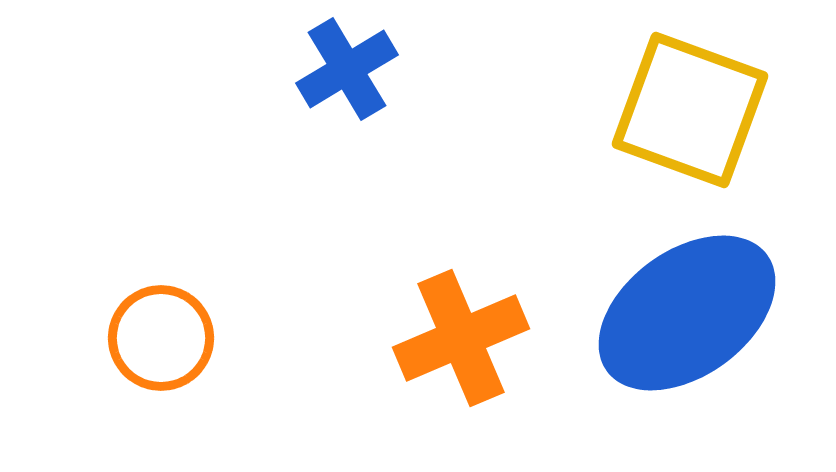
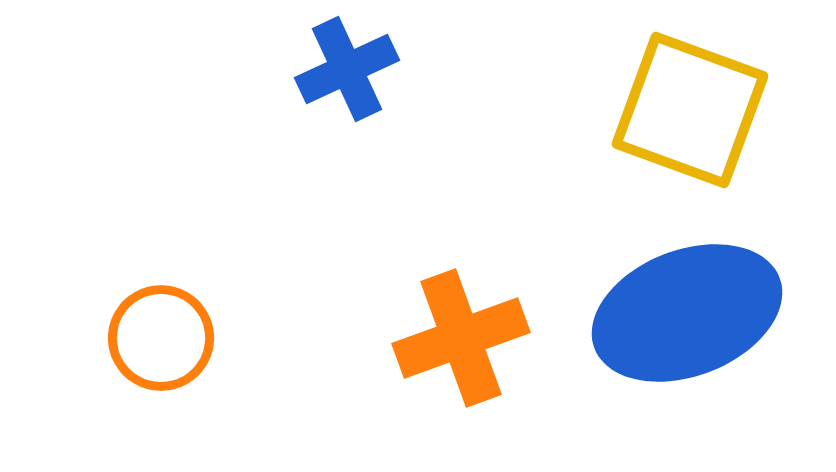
blue cross: rotated 6 degrees clockwise
blue ellipse: rotated 15 degrees clockwise
orange cross: rotated 3 degrees clockwise
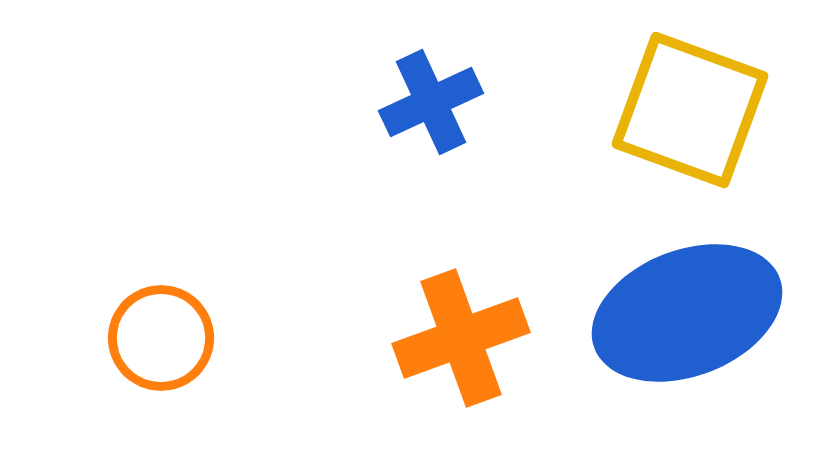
blue cross: moved 84 px right, 33 px down
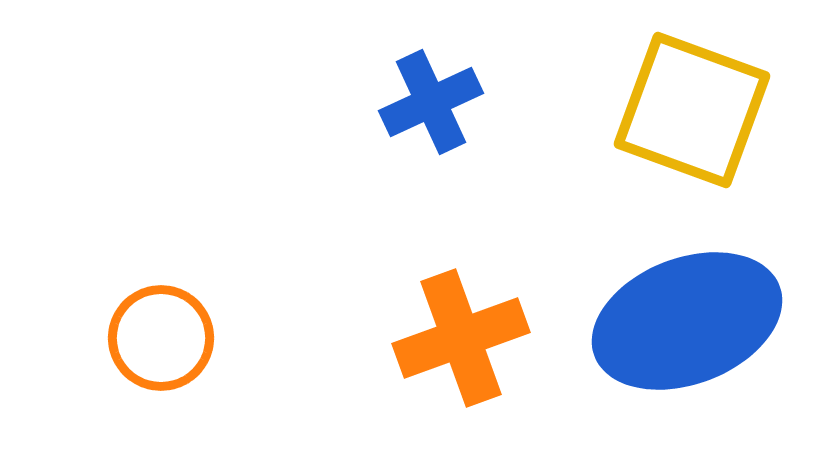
yellow square: moved 2 px right
blue ellipse: moved 8 px down
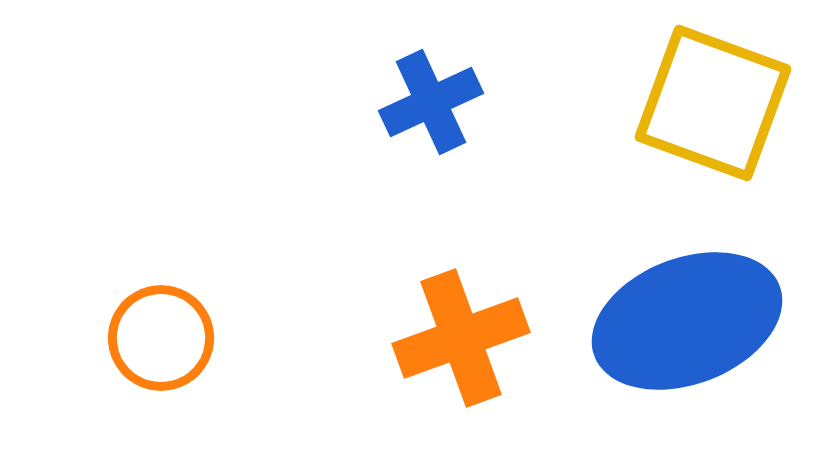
yellow square: moved 21 px right, 7 px up
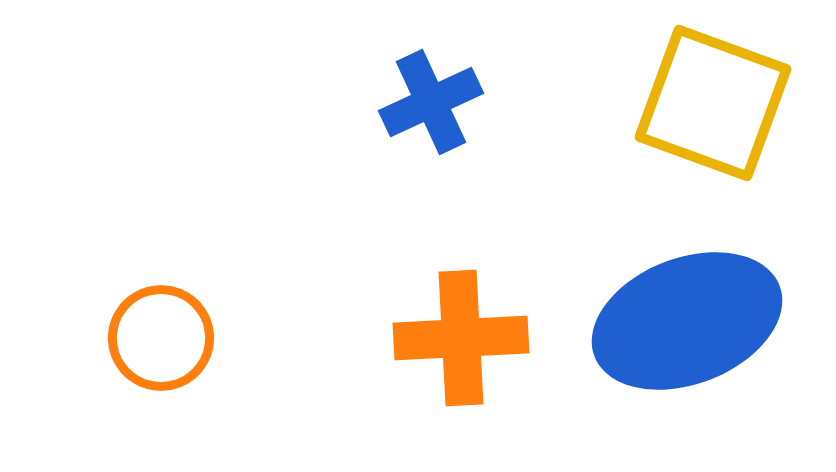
orange cross: rotated 17 degrees clockwise
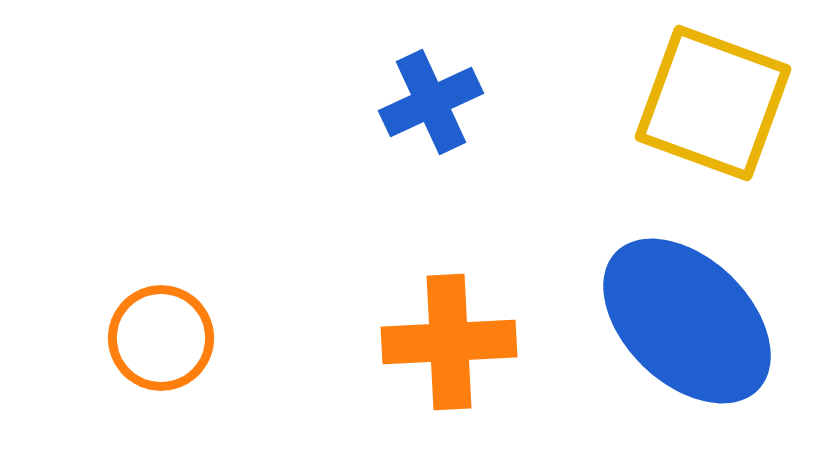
blue ellipse: rotated 65 degrees clockwise
orange cross: moved 12 px left, 4 px down
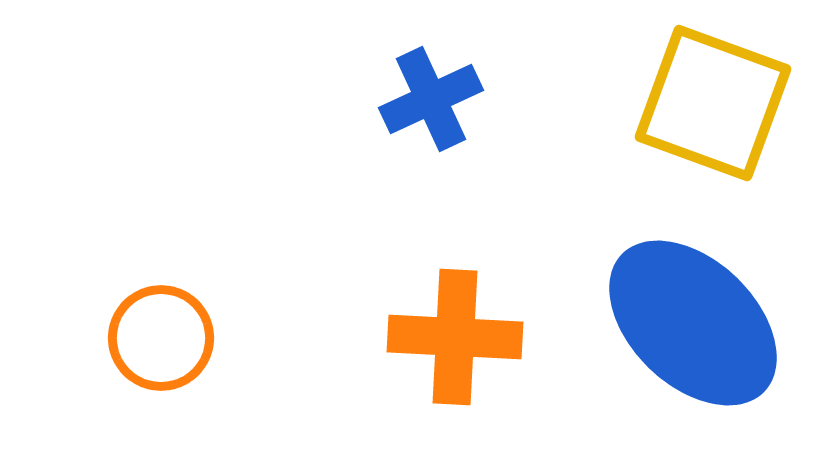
blue cross: moved 3 px up
blue ellipse: moved 6 px right, 2 px down
orange cross: moved 6 px right, 5 px up; rotated 6 degrees clockwise
